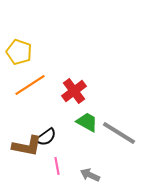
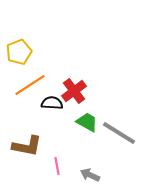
yellow pentagon: rotated 30 degrees clockwise
black semicircle: moved 6 px right, 34 px up; rotated 140 degrees counterclockwise
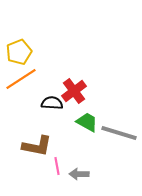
orange line: moved 9 px left, 6 px up
gray line: rotated 15 degrees counterclockwise
brown L-shape: moved 10 px right
gray arrow: moved 11 px left, 1 px up; rotated 24 degrees counterclockwise
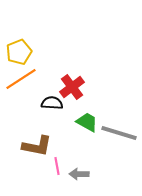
red cross: moved 2 px left, 4 px up
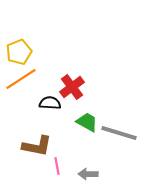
black semicircle: moved 2 px left
gray arrow: moved 9 px right
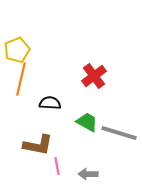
yellow pentagon: moved 2 px left, 2 px up
orange line: rotated 44 degrees counterclockwise
red cross: moved 22 px right, 11 px up
brown L-shape: moved 1 px right, 1 px up
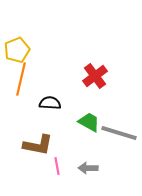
red cross: moved 1 px right
green trapezoid: moved 2 px right
gray arrow: moved 6 px up
